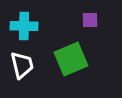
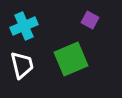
purple square: rotated 30 degrees clockwise
cyan cross: rotated 24 degrees counterclockwise
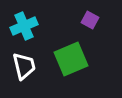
white trapezoid: moved 2 px right, 1 px down
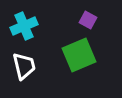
purple square: moved 2 px left
green square: moved 8 px right, 4 px up
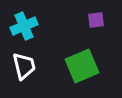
purple square: moved 8 px right; rotated 36 degrees counterclockwise
green square: moved 3 px right, 11 px down
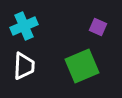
purple square: moved 2 px right, 7 px down; rotated 30 degrees clockwise
white trapezoid: rotated 16 degrees clockwise
